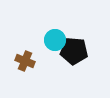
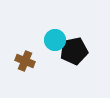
black pentagon: rotated 16 degrees counterclockwise
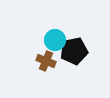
brown cross: moved 21 px right
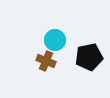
black pentagon: moved 15 px right, 6 px down
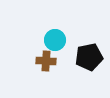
brown cross: rotated 18 degrees counterclockwise
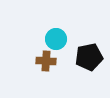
cyan circle: moved 1 px right, 1 px up
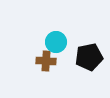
cyan circle: moved 3 px down
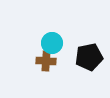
cyan circle: moved 4 px left, 1 px down
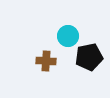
cyan circle: moved 16 px right, 7 px up
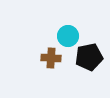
brown cross: moved 5 px right, 3 px up
